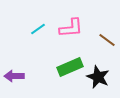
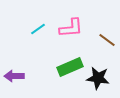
black star: moved 1 px down; rotated 15 degrees counterclockwise
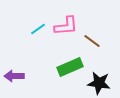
pink L-shape: moved 5 px left, 2 px up
brown line: moved 15 px left, 1 px down
black star: moved 1 px right, 5 px down
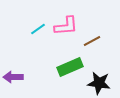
brown line: rotated 66 degrees counterclockwise
purple arrow: moved 1 px left, 1 px down
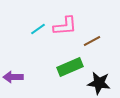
pink L-shape: moved 1 px left
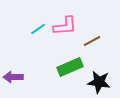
black star: moved 1 px up
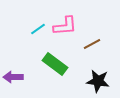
brown line: moved 3 px down
green rectangle: moved 15 px left, 3 px up; rotated 60 degrees clockwise
black star: moved 1 px left, 1 px up
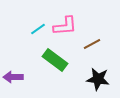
green rectangle: moved 4 px up
black star: moved 2 px up
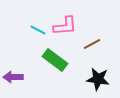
cyan line: moved 1 px down; rotated 63 degrees clockwise
